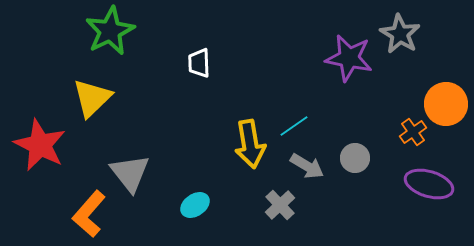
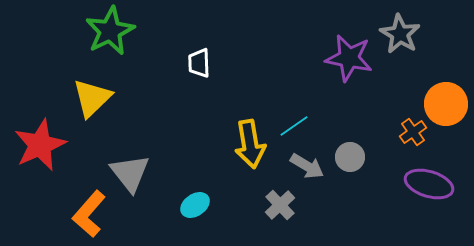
red star: rotated 22 degrees clockwise
gray circle: moved 5 px left, 1 px up
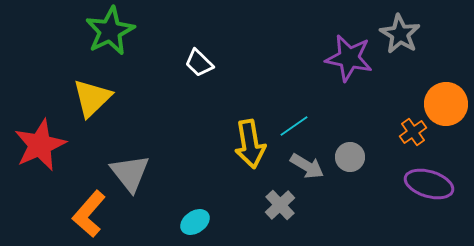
white trapezoid: rotated 44 degrees counterclockwise
cyan ellipse: moved 17 px down
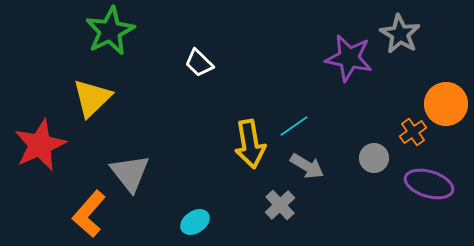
gray circle: moved 24 px right, 1 px down
